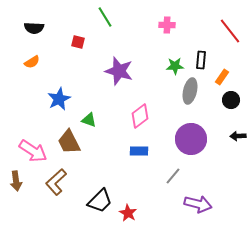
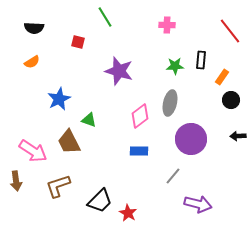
gray ellipse: moved 20 px left, 12 px down
brown L-shape: moved 2 px right, 4 px down; rotated 24 degrees clockwise
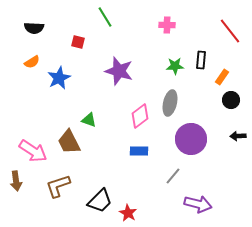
blue star: moved 21 px up
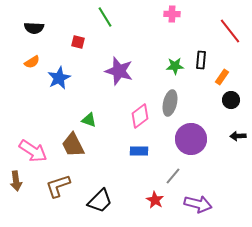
pink cross: moved 5 px right, 11 px up
brown trapezoid: moved 4 px right, 3 px down
red star: moved 27 px right, 13 px up
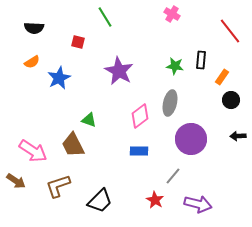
pink cross: rotated 28 degrees clockwise
green star: rotated 12 degrees clockwise
purple star: rotated 12 degrees clockwise
brown arrow: rotated 48 degrees counterclockwise
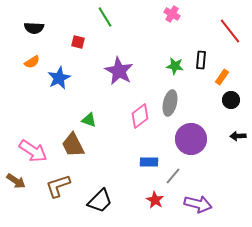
blue rectangle: moved 10 px right, 11 px down
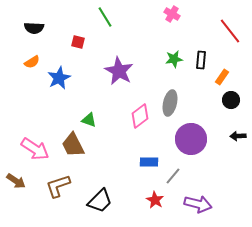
green star: moved 1 px left, 7 px up; rotated 18 degrees counterclockwise
pink arrow: moved 2 px right, 2 px up
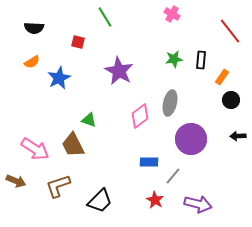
brown arrow: rotated 12 degrees counterclockwise
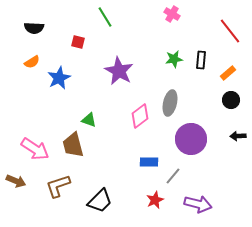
orange rectangle: moved 6 px right, 4 px up; rotated 14 degrees clockwise
brown trapezoid: rotated 12 degrees clockwise
red star: rotated 18 degrees clockwise
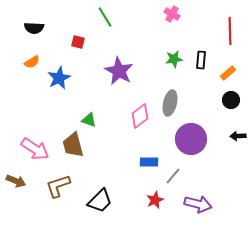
red line: rotated 36 degrees clockwise
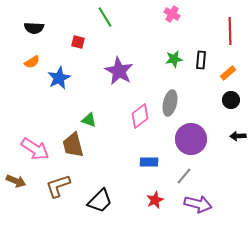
gray line: moved 11 px right
